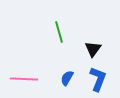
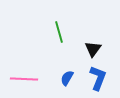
blue L-shape: moved 1 px up
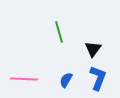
blue semicircle: moved 1 px left, 2 px down
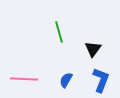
blue L-shape: moved 3 px right, 2 px down
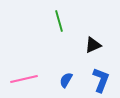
green line: moved 11 px up
black triangle: moved 4 px up; rotated 30 degrees clockwise
pink line: rotated 16 degrees counterclockwise
